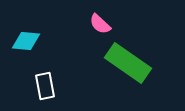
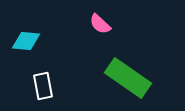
green rectangle: moved 15 px down
white rectangle: moved 2 px left
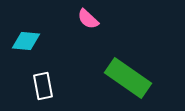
pink semicircle: moved 12 px left, 5 px up
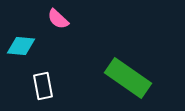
pink semicircle: moved 30 px left
cyan diamond: moved 5 px left, 5 px down
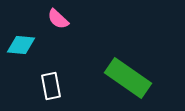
cyan diamond: moved 1 px up
white rectangle: moved 8 px right
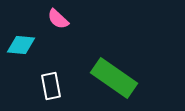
green rectangle: moved 14 px left
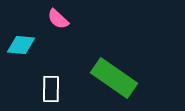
white rectangle: moved 3 px down; rotated 12 degrees clockwise
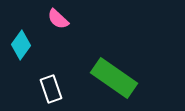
cyan diamond: rotated 60 degrees counterclockwise
white rectangle: rotated 20 degrees counterclockwise
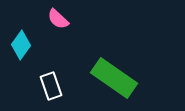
white rectangle: moved 3 px up
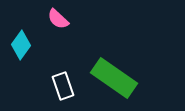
white rectangle: moved 12 px right
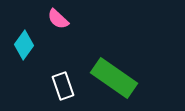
cyan diamond: moved 3 px right
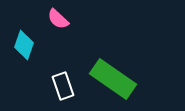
cyan diamond: rotated 16 degrees counterclockwise
green rectangle: moved 1 px left, 1 px down
